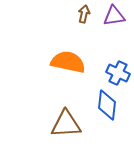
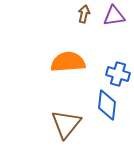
orange semicircle: rotated 16 degrees counterclockwise
blue cross: moved 1 px down; rotated 10 degrees counterclockwise
brown triangle: rotated 48 degrees counterclockwise
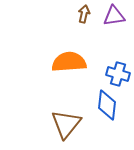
orange semicircle: moved 1 px right
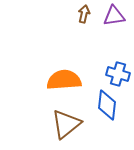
orange semicircle: moved 5 px left, 18 px down
brown triangle: rotated 12 degrees clockwise
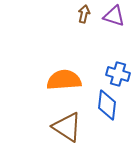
purple triangle: rotated 25 degrees clockwise
brown triangle: moved 1 px right, 3 px down; rotated 48 degrees counterclockwise
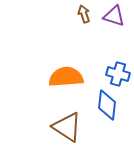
brown arrow: rotated 30 degrees counterclockwise
orange semicircle: moved 2 px right, 3 px up
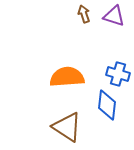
orange semicircle: moved 1 px right
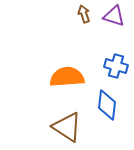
blue cross: moved 2 px left, 8 px up
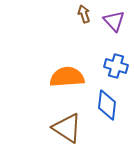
purple triangle: moved 5 px down; rotated 30 degrees clockwise
brown triangle: moved 1 px down
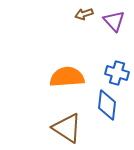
brown arrow: rotated 90 degrees counterclockwise
blue cross: moved 1 px right, 7 px down
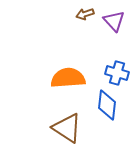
brown arrow: moved 1 px right
orange semicircle: moved 1 px right, 1 px down
